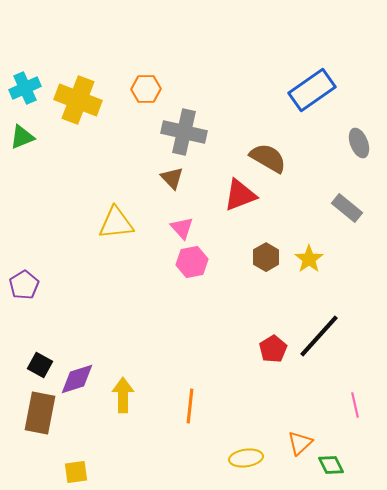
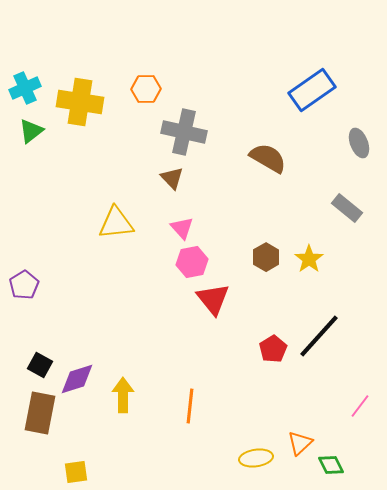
yellow cross: moved 2 px right, 2 px down; rotated 12 degrees counterclockwise
green triangle: moved 9 px right, 6 px up; rotated 16 degrees counterclockwise
red triangle: moved 27 px left, 104 px down; rotated 48 degrees counterclockwise
pink line: moved 5 px right, 1 px down; rotated 50 degrees clockwise
yellow ellipse: moved 10 px right
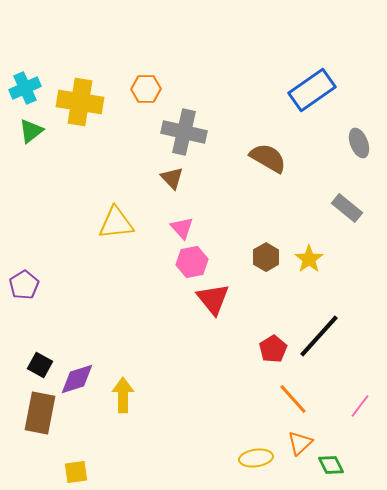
orange line: moved 103 px right, 7 px up; rotated 48 degrees counterclockwise
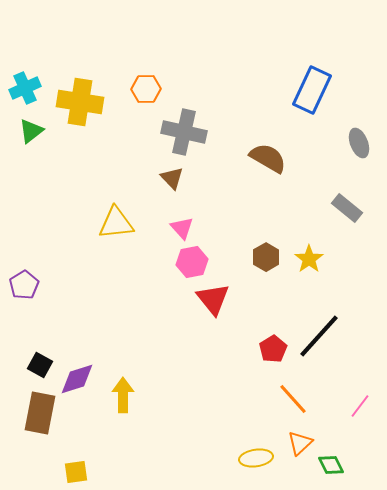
blue rectangle: rotated 30 degrees counterclockwise
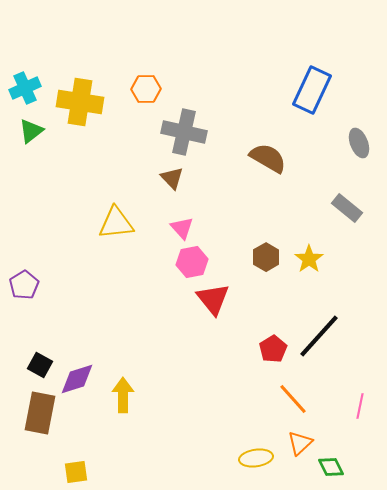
pink line: rotated 25 degrees counterclockwise
green diamond: moved 2 px down
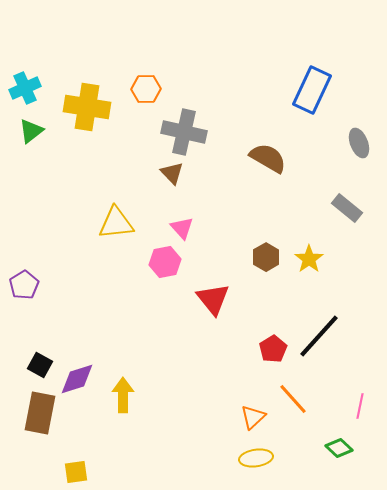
yellow cross: moved 7 px right, 5 px down
brown triangle: moved 5 px up
pink hexagon: moved 27 px left
orange triangle: moved 47 px left, 26 px up
green diamond: moved 8 px right, 19 px up; rotated 20 degrees counterclockwise
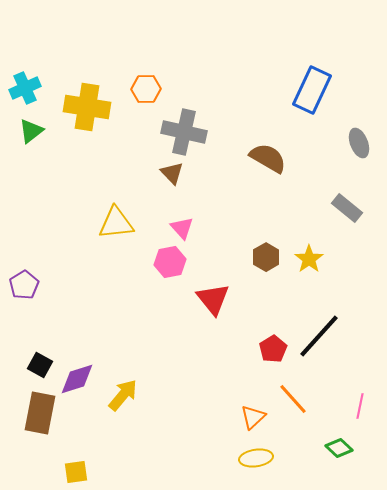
pink hexagon: moved 5 px right
yellow arrow: rotated 40 degrees clockwise
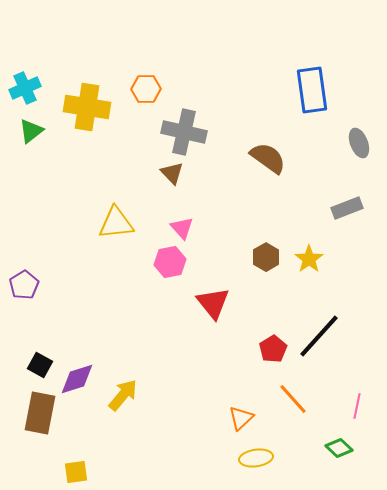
blue rectangle: rotated 33 degrees counterclockwise
brown semicircle: rotated 6 degrees clockwise
gray rectangle: rotated 60 degrees counterclockwise
red triangle: moved 4 px down
pink line: moved 3 px left
orange triangle: moved 12 px left, 1 px down
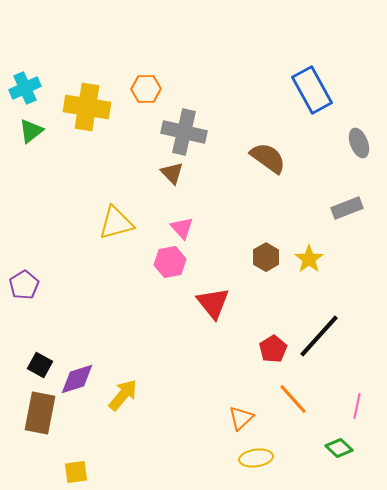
blue rectangle: rotated 21 degrees counterclockwise
yellow triangle: rotated 9 degrees counterclockwise
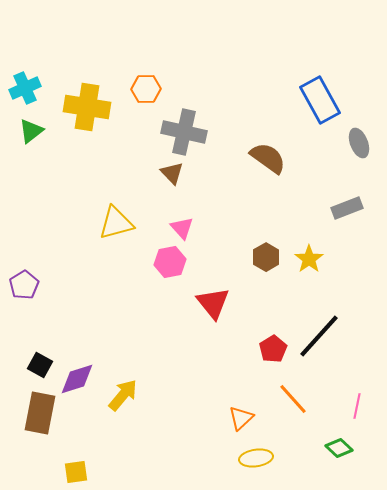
blue rectangle: moved 8 px right, 10 px down
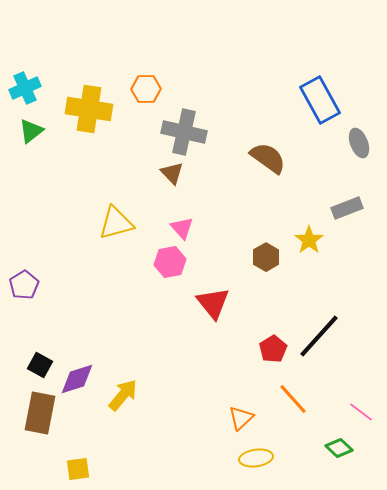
yellow cross: moved 2 px right, 2 px down
yellow star: moved 19 px up
pink line: moved 4 px right, 6 px down; rotated 65 degrees counterclockwise
yellow square: moved 2 px right, 3 px up
